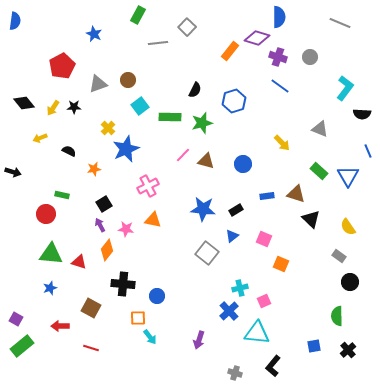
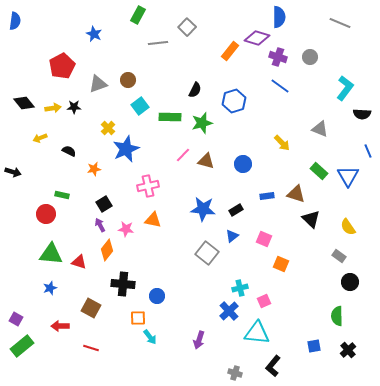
yellow arrow at (53, 108): rotated 133 degrees counterclockwise
pink cross at (148, 186): rotated 15 degrees clockwise
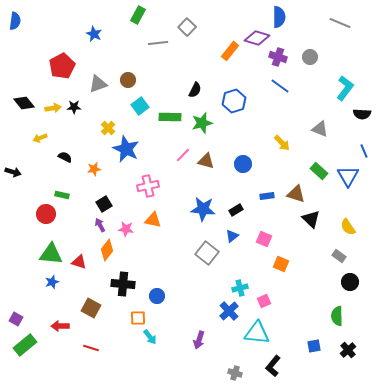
blue star at (126, 149): rotated 24 degrees counterclockwise
black semicircle at (69, 151): moved 4 px left, 6 px down
blue line at (368, 151): moved 4 px left
blue star at (50, 288): moved 2 px right, 6 px up
green rectangle at (22, 346): moved 3 px right, 1 px up
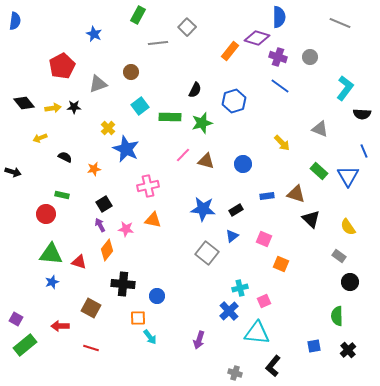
brown circle at (128, 80): moved 3 px right, 8 px up
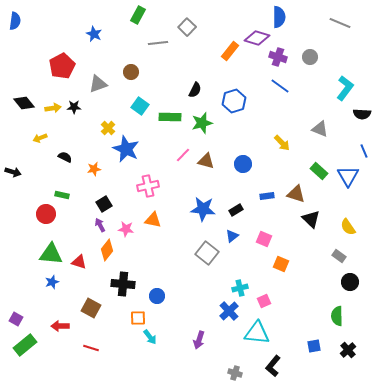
cyan square at (140, 106): rotated 18 degrees counterclockwise
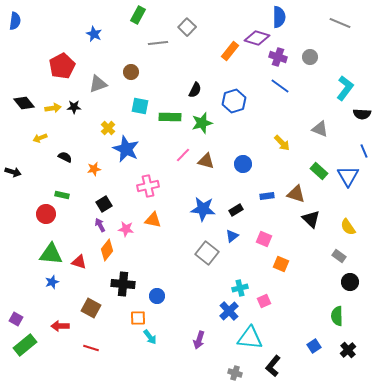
cyan square at (140, 106): rotated 24 degrees counterclockwise
cyan triangle at (257, 333): moved 7 px left, 5 px down
blue square at (314, 346): rotated 24 degrees counterclockwise
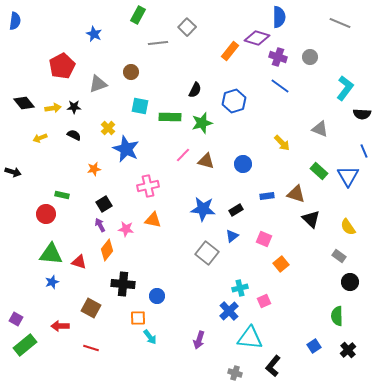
black semicircle at (65, 157): moved 9 px right, 22 px up
orange square at (281, 264): rotated 28 degrees clockwise
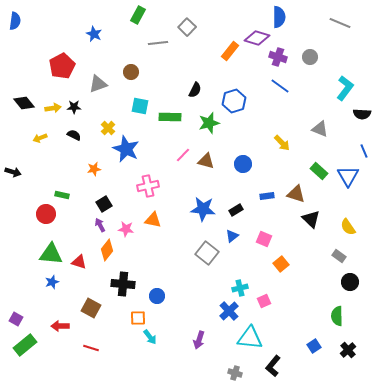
green star at (202, 123): moved 7 px right
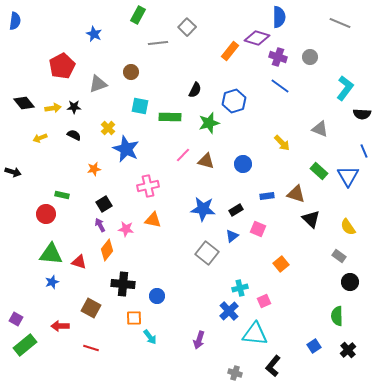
pink square at (264, 239): moved 6 px left, 10 px up
orange square at (138, 318): moved 4 px left
cyan triangle at (250, 338): moved 5 px right, 4 px up
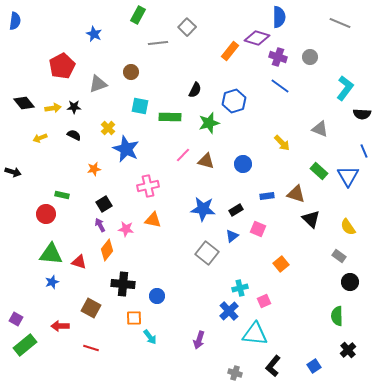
blue square at (314, 346): moved 20 px down
